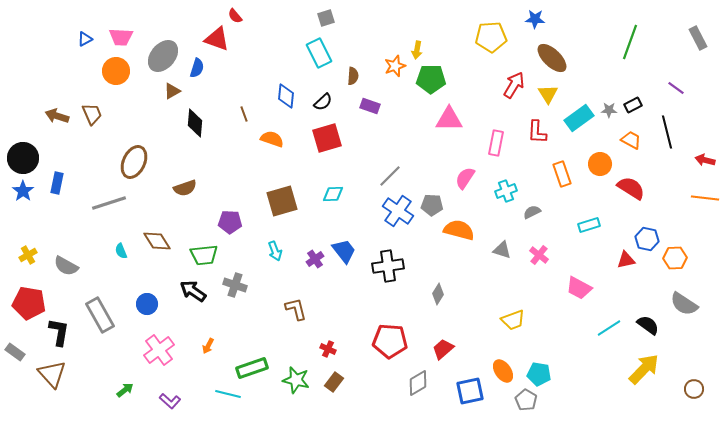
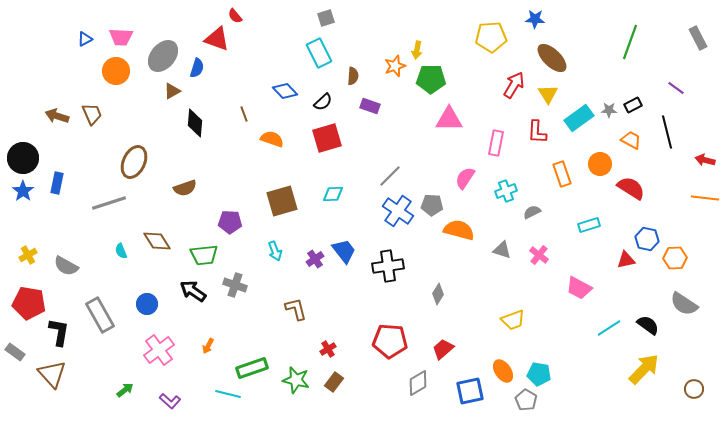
blue diamond at (286, 96): moved 1 px left, 5 px up; rotated 50 degrees counterclockwise
red cross at (328, 349): rotated 35 degrees clockwise
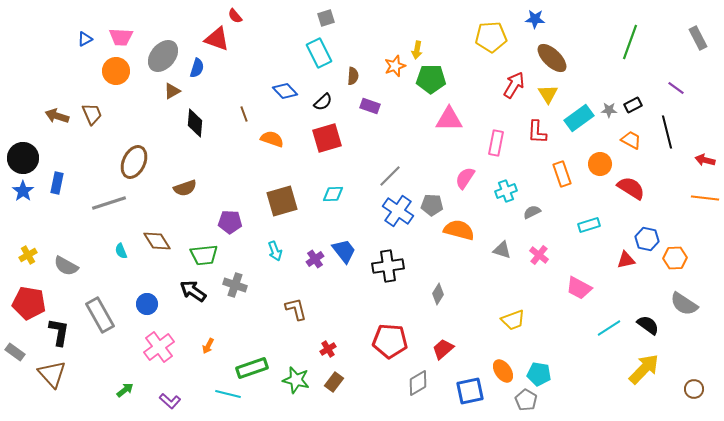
pink cross at (159, 350): moved 3 px up
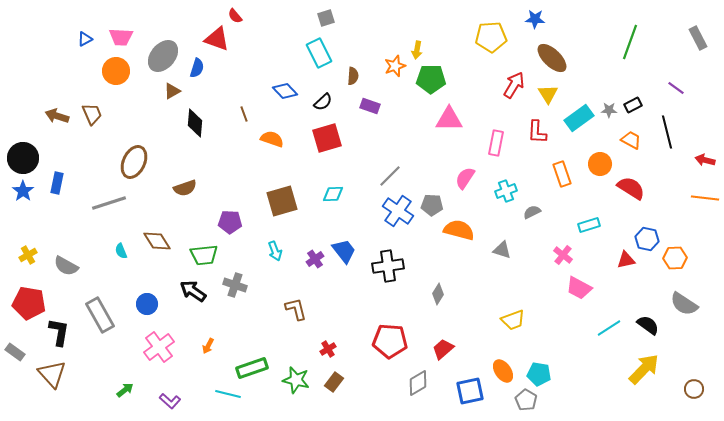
pink cross at (539, 255): moved 24 px right
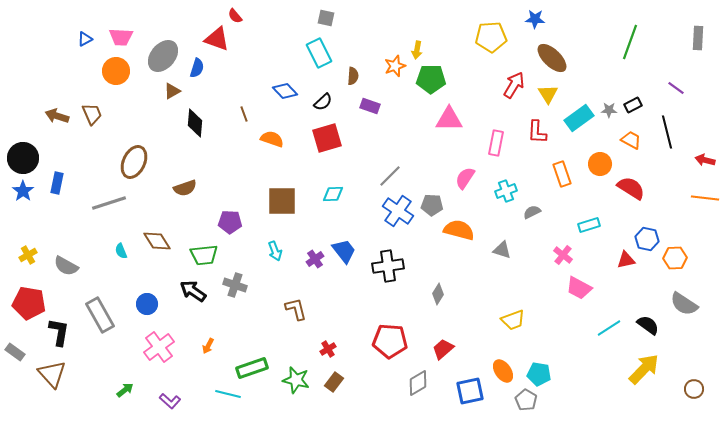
gray square at (326, 18): rotated 30 degrees clockwise
gray rectangle at (698, 38): rotated 30 degrees clockwise
brown square at (282, 201): rotated 16 degrees clockwise
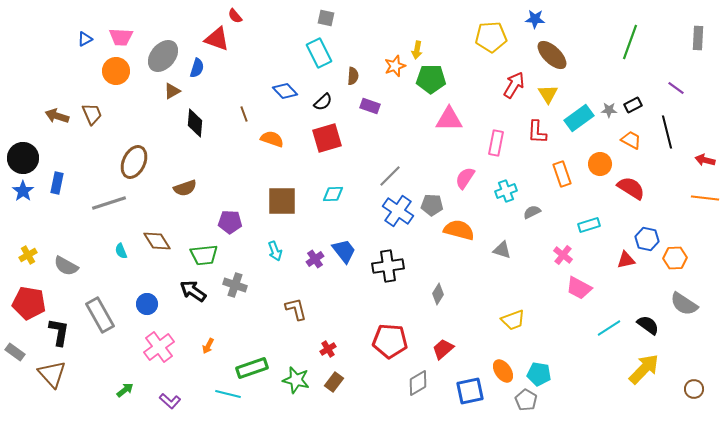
brown ellipse at (552, 58): moved 3 px up
